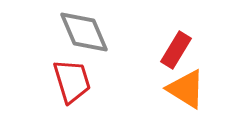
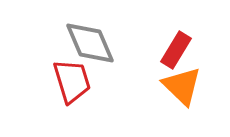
gray diamond: moved 6 px right, 11 px down
orange triangle: moved 4 px left, 3 px up; rotated 12 degrees clockwise
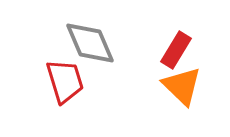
red trapezoid: moved 7 px left
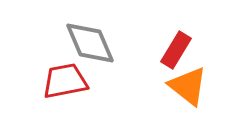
red trapezoid: rotated 84 degrees counterclockwise
orange triangle: moved 6 px right; rotated 6 degrees counterclockwise
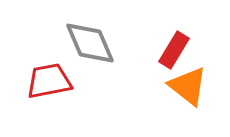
red rectangle: moved 2 px left
red trapezoid: moved 16 px left
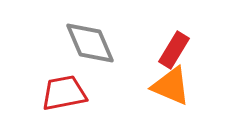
red trapezoid: moved 15 px right, 12 px down
orange triangle: moved 17 px left; rotated 15 degrees counterclockwise
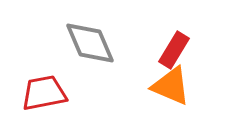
red trapezoid: moved 20 px left
